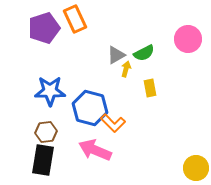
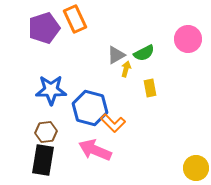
blue star: moved 1 px right, 1 px up
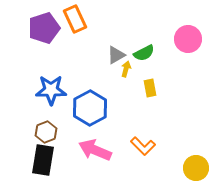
blue hexagon: rotated 16 degrees clockwise
orange L-shape: moved 30 px right, 23 px down
brown hexagon: rotated 15 degrees counterclockwise
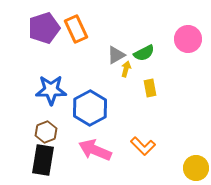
orange rectangle: moved 1 px right, 10 px down
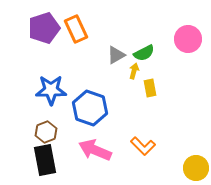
yellow arrow: moved 8 px right, 2 px down
blue hexagon: rotated 12 degrees counterclockwise
black rectangle: moved 2 px right; rotated 20 degrees counterclockwise
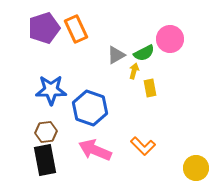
pink circle: moved 18 px left
brown hexagon: rotated 15 degrees clockwise
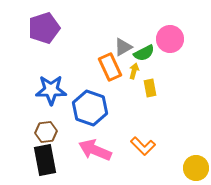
orange rectangle: moved 34 px right, 38 px down
gray triangle: moved 7 px right, 8 px up
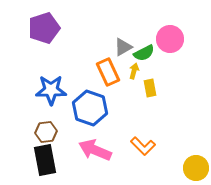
orange rectangle: moved 2 px left, 5 px down
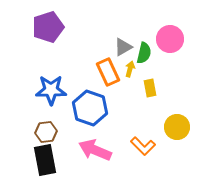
purple pentagon: moved 4 px right, 1 px up
green semicircle: rotated 50 degrees counterclockwise
yellow arrow: moved 4 px left, 2 px up
yellow circle: moved 19 px left, 41 px up
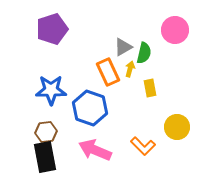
purple pentagon: moved 4 px right, 2 px down
pink circle: moved 5 px right, 9 px up
black rectangle: moved 3 px up
